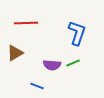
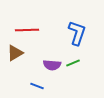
red line: moved 1 px right, 7 px down
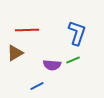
green line: moved 3 px up
blue line: rotated 48 degrees counterclockwise
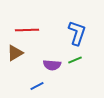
green line: moved 2 px right
